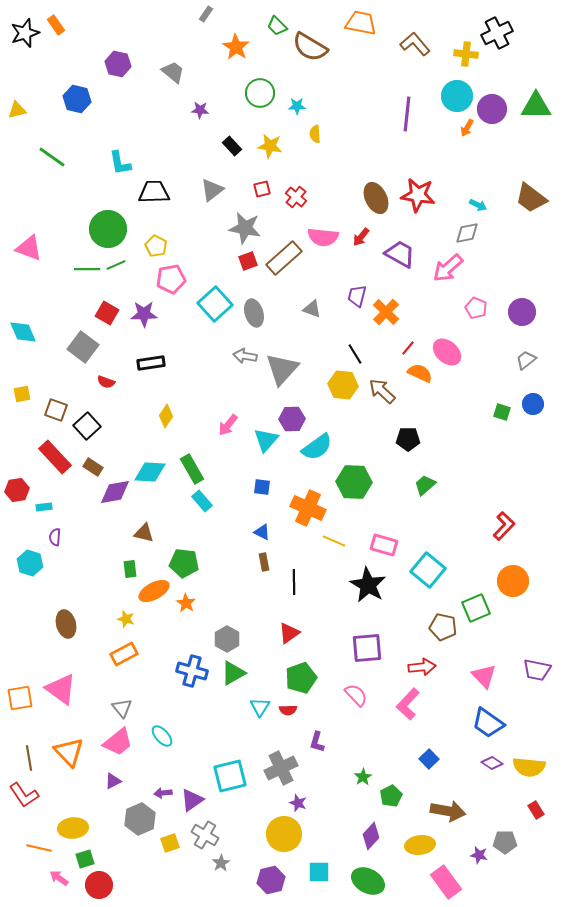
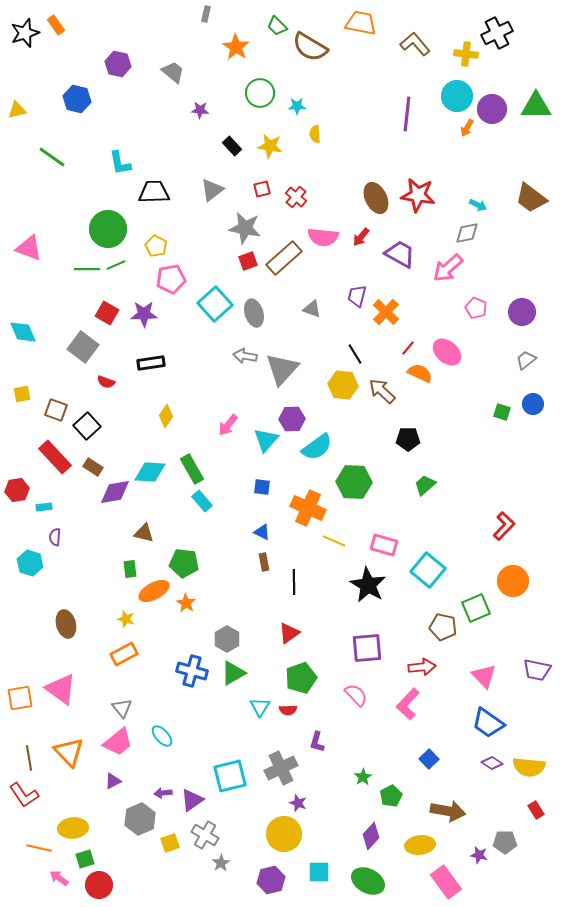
gray rectangle at (206, 14): rotated 21 degrees counterclockwise
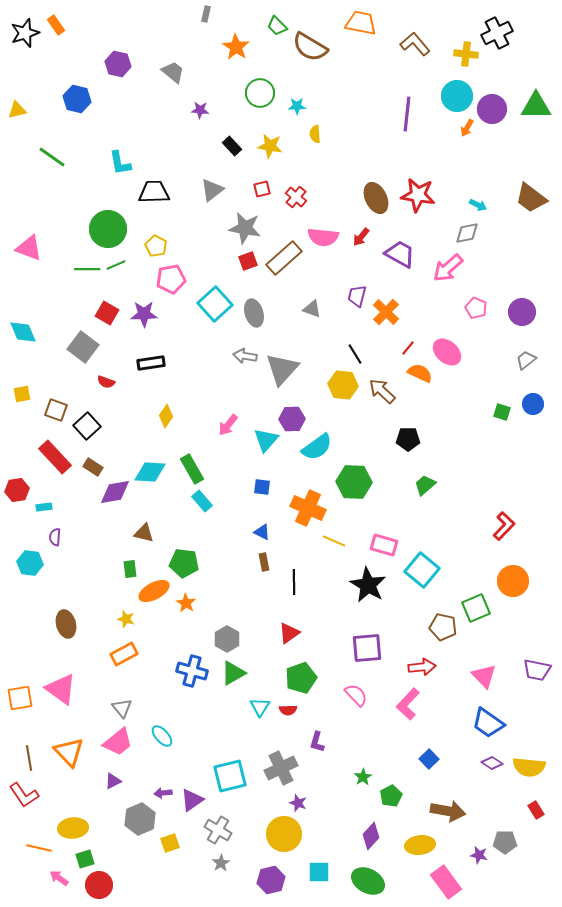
cyan hexagon at (30, 563): rotated 10 degrees counterclockwise
cyan square at (428, 570): moved 6 px left
gray cross at (205, 835): moved 13 px right, 5 px up
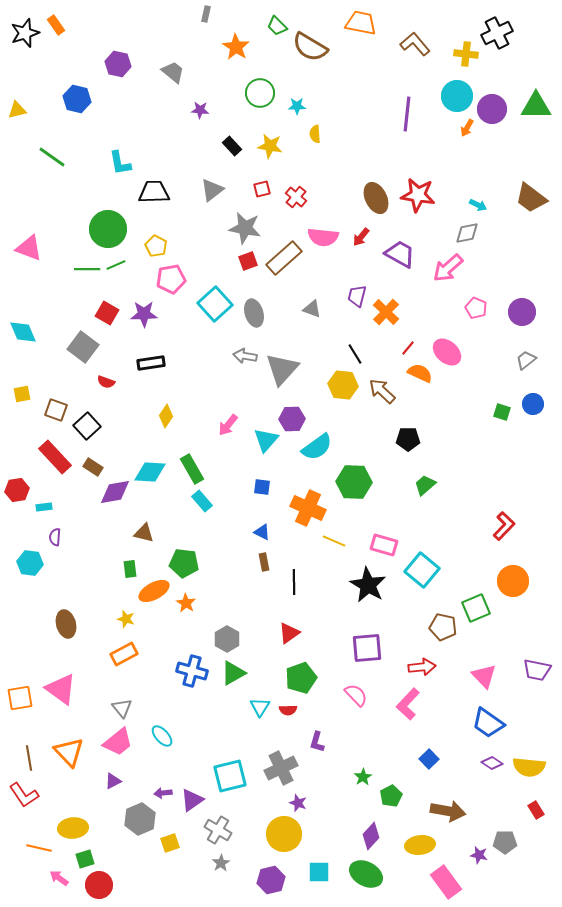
green ellipse at (368, 881): moved 2 px left, 7 px up
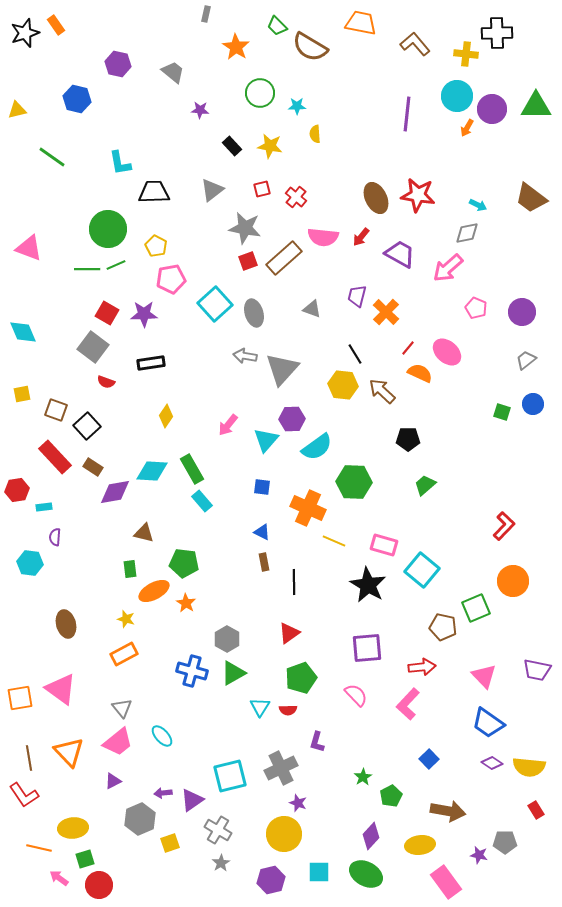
black cross at (497, 33): rotated 24 degrees clockwise
gray square at (83, 347): moved 10 px right
cyan diamond at (150, 472): moved 2 px right, 1 px up
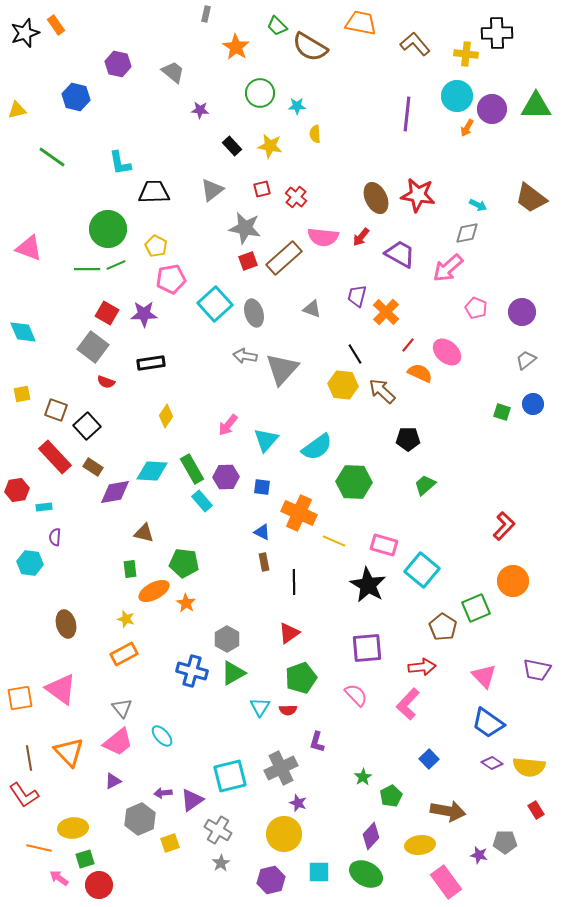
blue hexagon at (77, 99): moved 1 px left, 2 px up
red line at (408, 348): moved 3 px up
purple hexagon at (292, 419): moved 66 px left, 58 px down
orange cross at (308, 508): moved 9 px left, 5 px down
brown pentagon at (443, 627): rotated 20 degrees clockwise
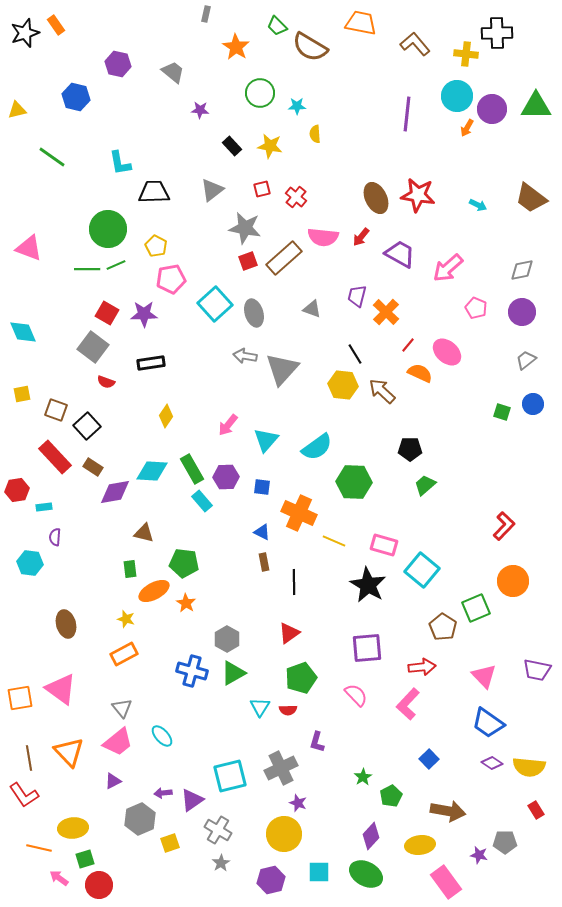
gray diamond at (467, 233): moved 55 px right, 37 px down
black pentagon at (408, 439): moved 2 px right, 10 px down
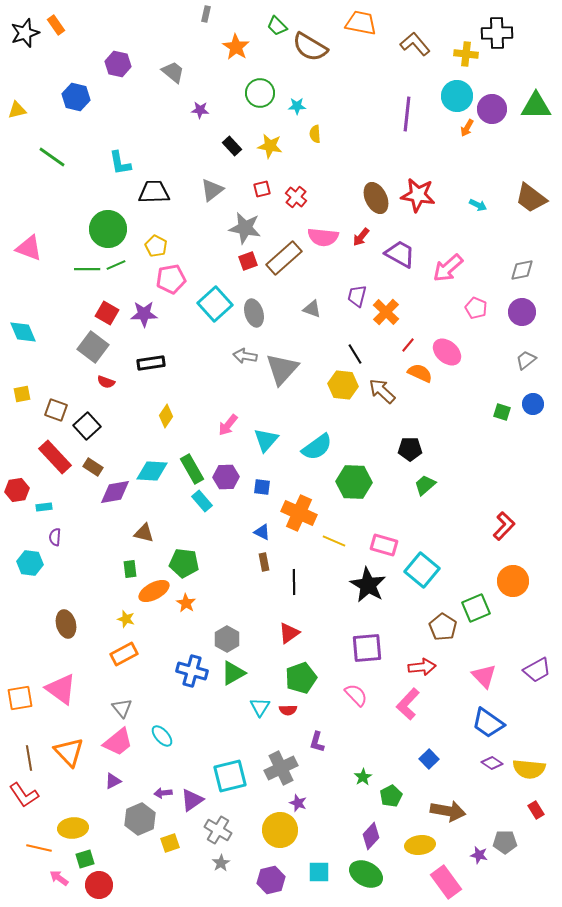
purple trapezoid at (537, 670): rotated 40 degrees counterclockwise
yellow semicircle at (529, 767): moved 2 px down
yellow circle at (284, 834): moved 4 px left, 4 px up
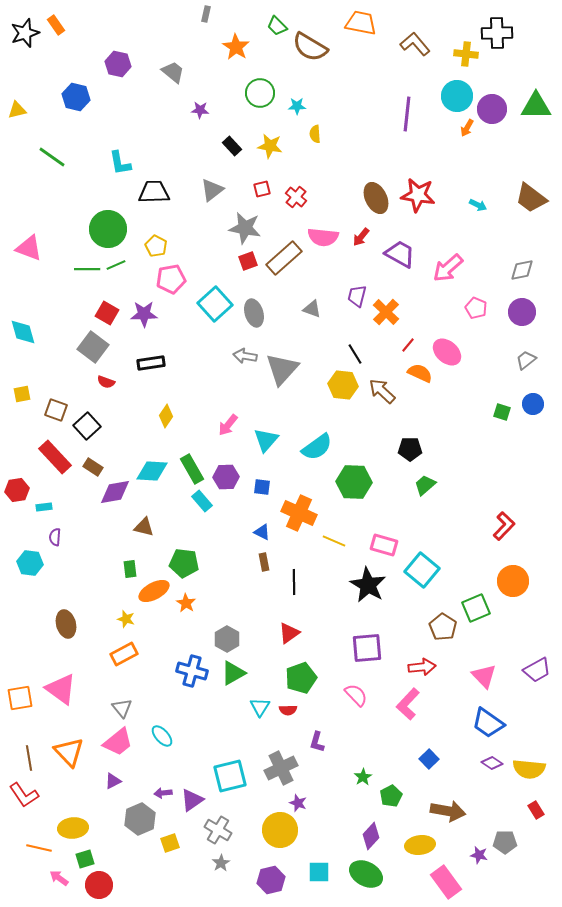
cyan diamond at (23, 332): rotated 8 degrees clockwise
brown triangle at (144, 533): moved 6 px up
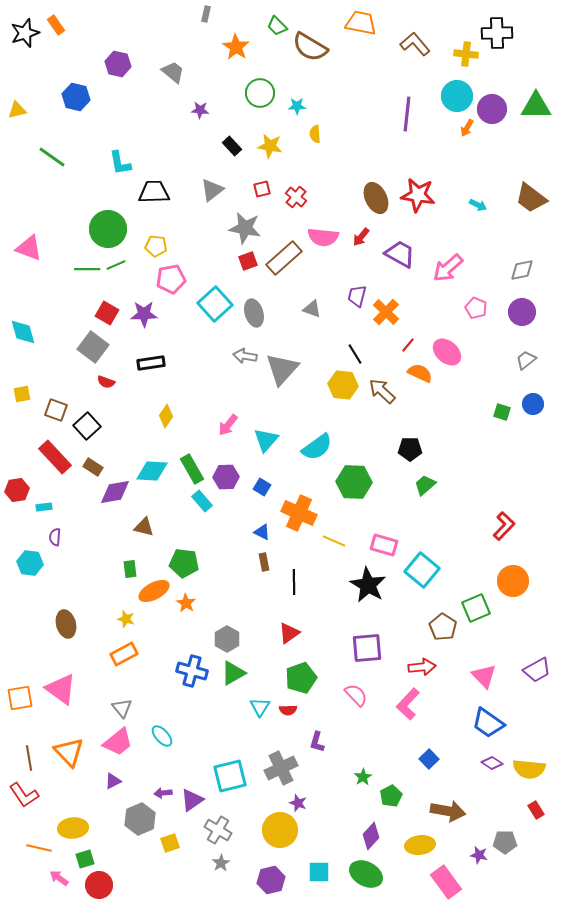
yellow pentagon at (156, 246): rotated 20 degrees counterclockwise
blue square at (262, 487): rotated 24 degrees clockwise
